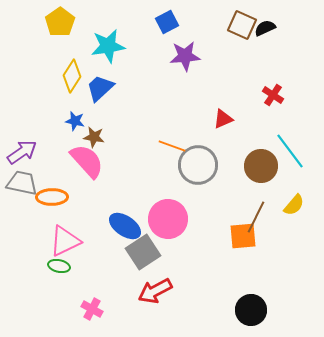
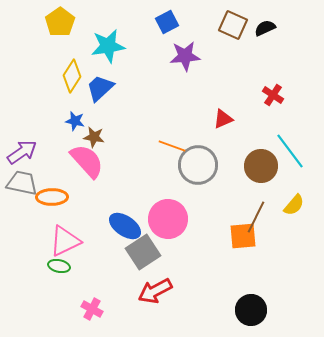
brown square: moved 9 px left
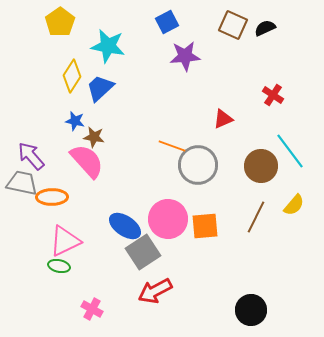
cyan star: rotated 20 degrees clockwise
purple arrow: moved 9 px right, 4 px down; rotated 96 degrees counterclockwise
orange square: moved 38 px left, 10 px up
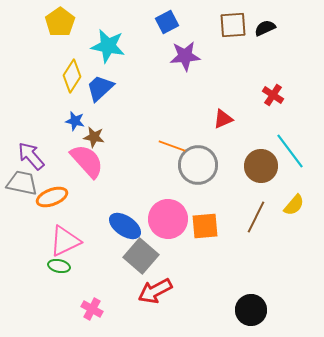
brown square: rotated 28 degrees counterclockwise
orange ellipse: rotated 20 degrees counterclockwise
gray square: moved 2 px left, 4 px down; rotated 16 degrees counterclockwise
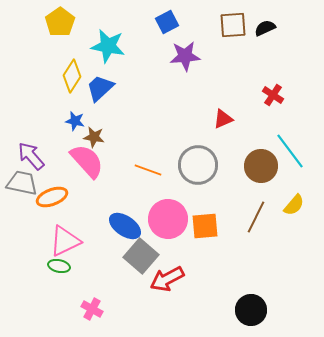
orange line: moved 24 px left, 24 px down
red arrow: moved 12 px right, 12 px up
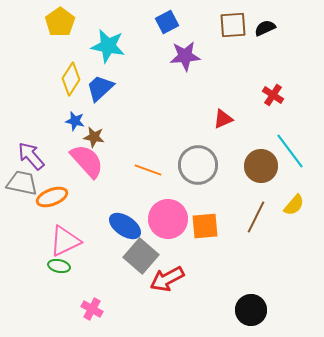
yellow diamond: moved 1 px left, 3 px down
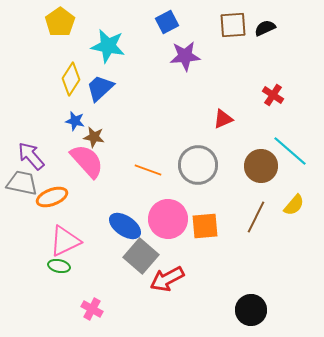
cyan line: rotated 12 degrees counterclockwise
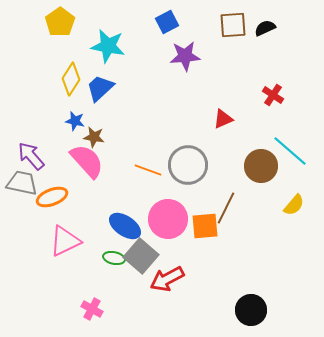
gray circle: moved 10 px left
brown line: moved 30 px left, 9 px up
green ellipse: moved 55 px right, 8 px up
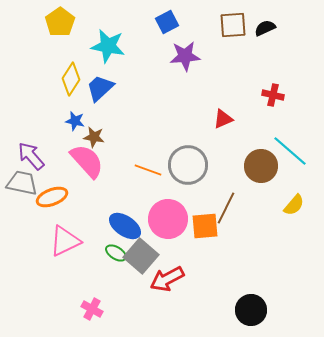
red cross: rotated 20 degrees counterclockwise
green ellipse: moved 2 px right, 5 px up; rotated 20 degrees clockwise
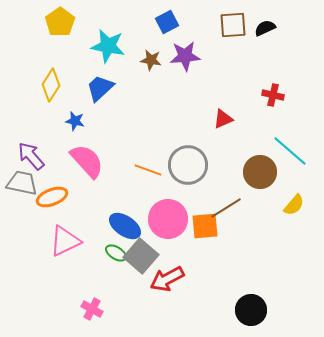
yellow diamond: moved 20 px left, 6 px down
brown star: moved 57 px right, 77 px up
brown circle: moved 1 px left, 6 px down
brown line: rotated 32 degrees clockwise
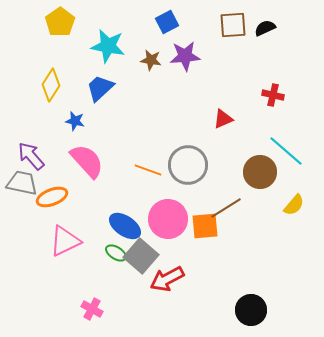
cyan line: moved 4 px left
